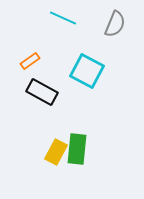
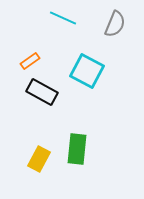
yellow rectangle: moved 17 px left, 7 px down
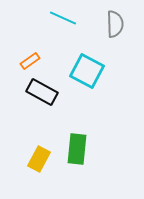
gray semicircle: rotated 24 degrees counterclockwise
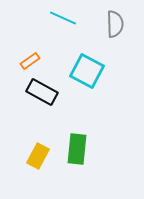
yellow rectangle: moved 1 px left, 3 px up
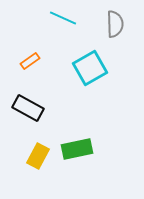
cyan square: moved 3 px right, 3 px up; rotated 32 degrees clockwise
black rectangle: moved 14 px left, 16 px down
green rectangle: rotated 72 degrees clockwise
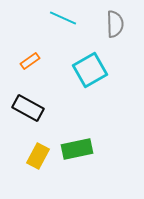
cyan square: moved 2 px down
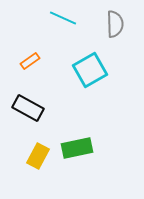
green rectangle: moved 1 px up
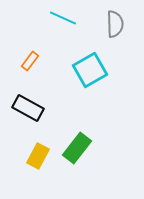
orange rectangle: rotated 18 degrees counterclockwise
green rectangle: rotated 40 degrees counterclockwise
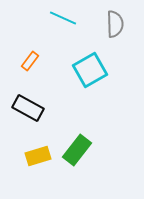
green rectangle: moved 2 px down
yellow rectangle: rotated 45 degrees clockwise
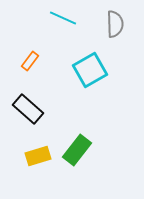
black rectangle: moved 1 px down; rotated 12 degrees clockwise
